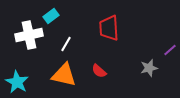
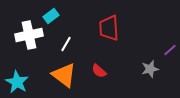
gray star: moved 1 px right, 1 px down
orange triangle: rotated 24 degrees clockwise
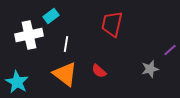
red trapezoid: moved 3 px right, 4 px up; rotated 16 degrees clockwise
white line: rotated 21 degrees counterclockwise
orange triangle: moved 1 px right, 1 px up
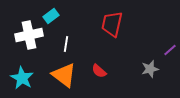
orange triangle: moved 1 px left, 1 px down
cyan star: moved 5 px right, 4 px up
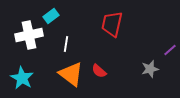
orange triangle: moved 7 px right, 1 px up
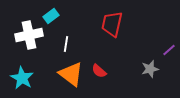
purple line: moved 1 px left
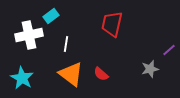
red semicircle: moved 2 px right, 3 px down
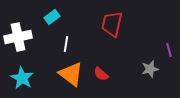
cyan rectangle: moved 1 px right, 1 px down
white cross: moved 11 px left, 2 px down
purple line: rotated 64 degrees counterclockwise
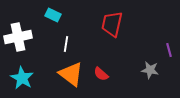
cyan rectangle: moved 1 px right, 2 px up; rotated 63 degrees clockwise
gray star: moved 1 px down; rotated 24 degrees clockwise
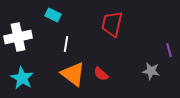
gray star: moved 1 px right, 1 px down
orange triangle: moved 2 px right
